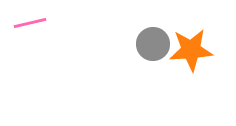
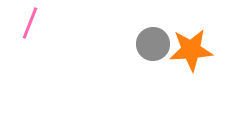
pink line: rotated 56 degrees counterclockwise
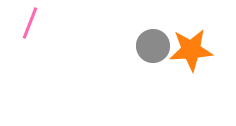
gray circle: moved 2 px down
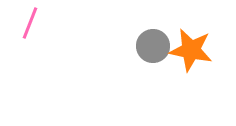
orange star: rotated 15 degrees clockwise
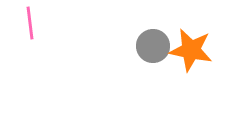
pink line: rotated 28 degrees counterclockwise
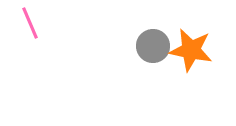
pink line: rotated 16 degrees counterclockwise
